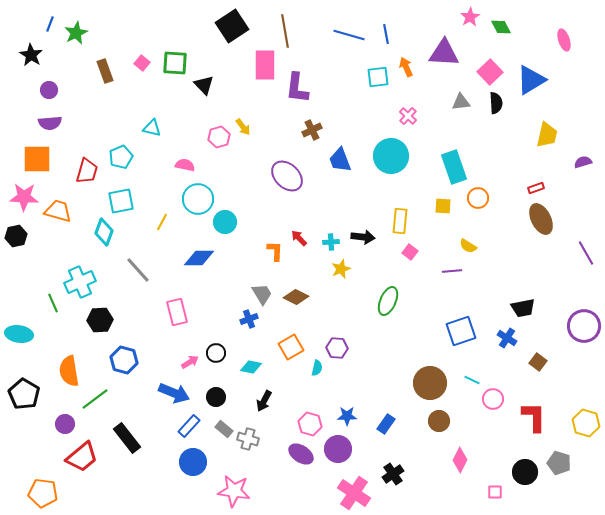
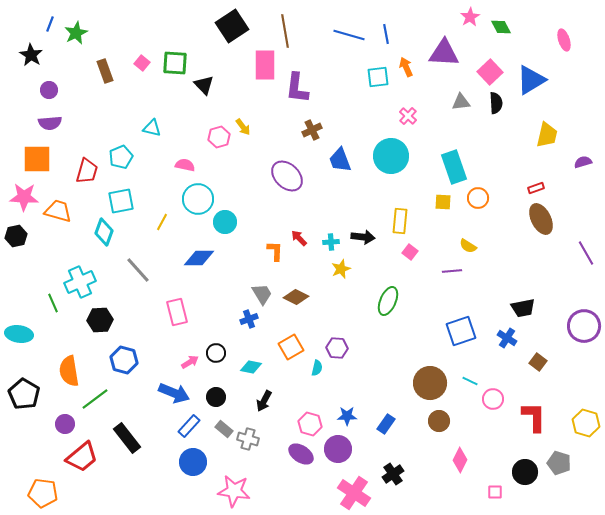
yellow square at (443, 206): moved 4 px up
cyan line at (472, 380): moved 2 px left, 1 px down
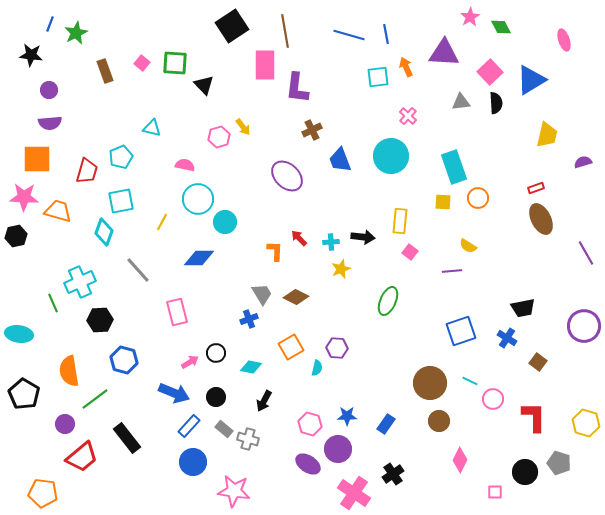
black star at (31, 55): rotated 25 degrees counterclockwise
purple ellipse at (301, 454): moved 7 px right, 10 px down
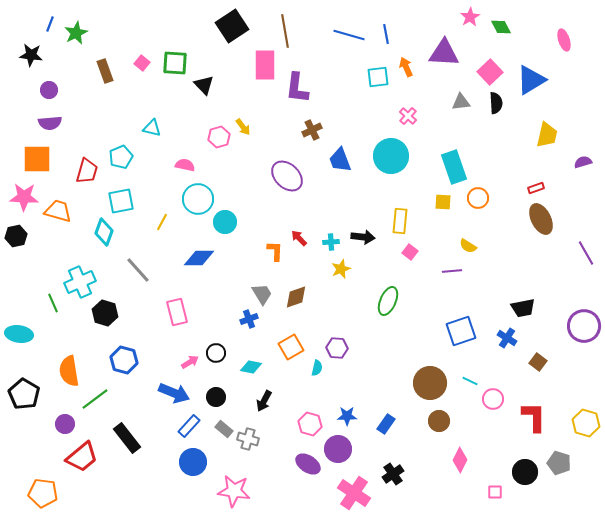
brown diamond at (296, 297): rotated 45 degrees counterclockwise
black hexagon at (100, 320): moved 5 px right, 7 px up; rotated 20 degrees clockwise
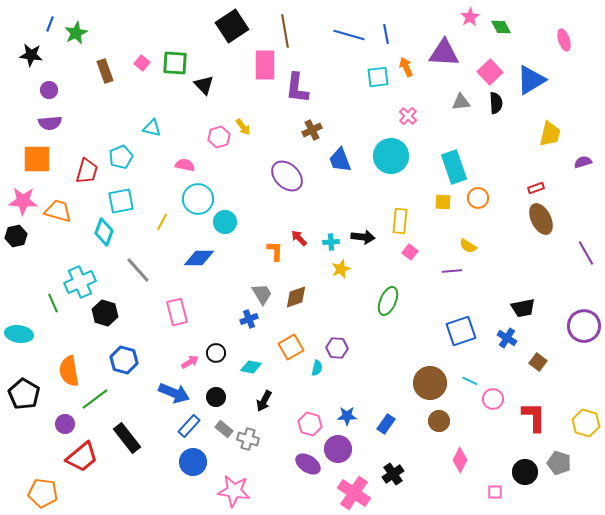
yellow trapezoid at (547, 135): moved 3 px right, 1 px up
pink star at (24, 197): moved 1 px left, 4 px down
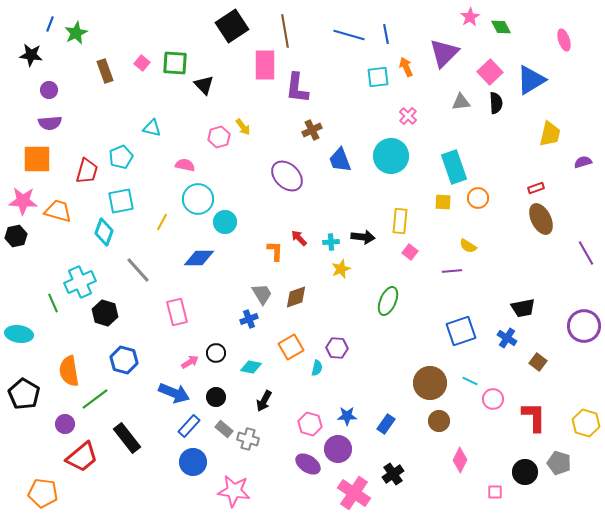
purple triangle at (444, 53): rotated 48 degrees counterclockwise
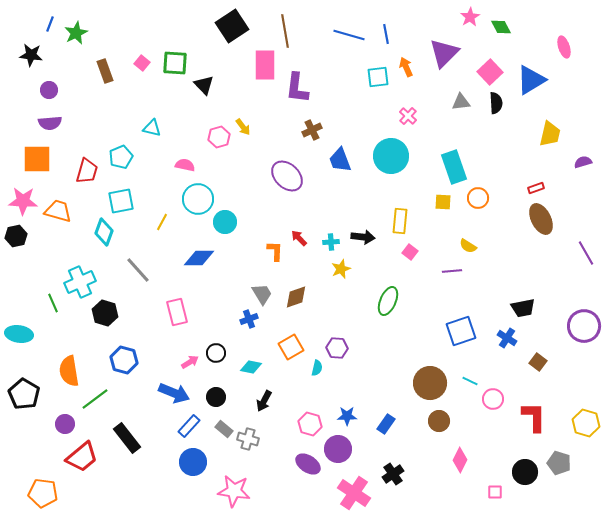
pink ellipse at (564, 40): moved 7 px down
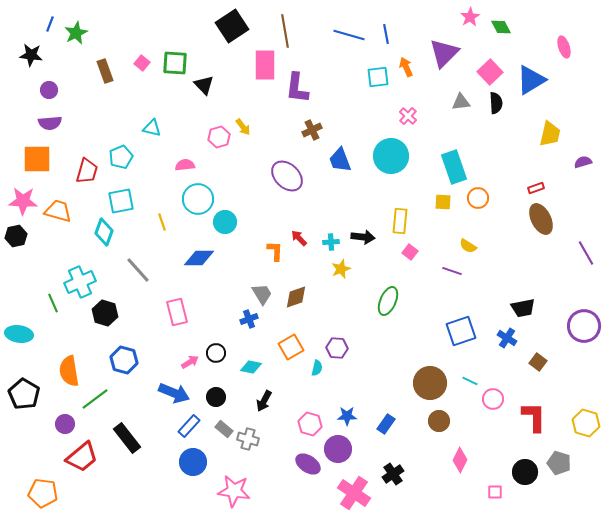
pink semicircle at (185, 165): rotated 18 degrees counterclockwise
yellow line at (162, 222): rotated 48 degrees counterclockwise
purple line at (452, 271): rotated 24 degrees clockwise
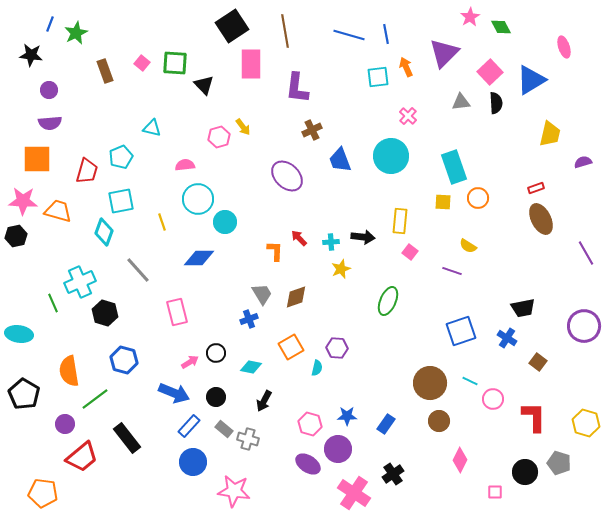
pink rectangle at (265, 65): moved 14 px left, 1 px up
